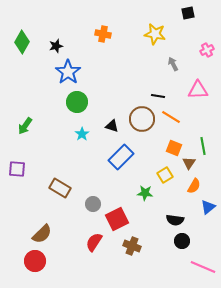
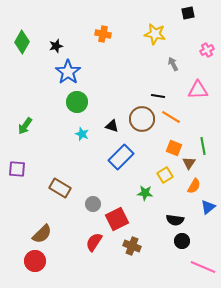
cyan star: rotated 16 degrees counterclockwise
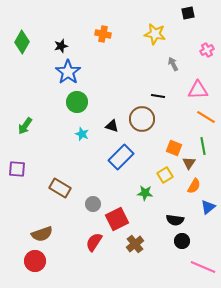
black star: moved 5 px right
orange line: moved 35 px right
brown semicircle: rotated 25 degrees clockwise
brown cross: moved 3 px right, 2 px up; rotated 30 degrees clockwise
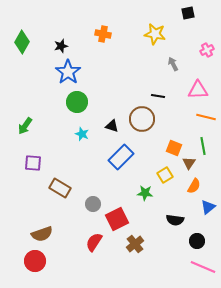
orange line: rotated 18 degrees counterclockwise
purple square: moved 16 px right, 6 px up
black circle: moved 15 px right
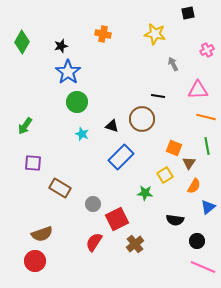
green line: moved 4 px right
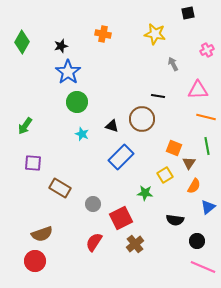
red square: moved 4 px right, 1 px up
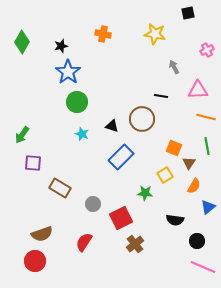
gray arrow: moved 1 px right, 3 px down
black line: moved 3 px right
green arrow: moved 3 px left, 9 px down
red semicircle: moved 10 px left
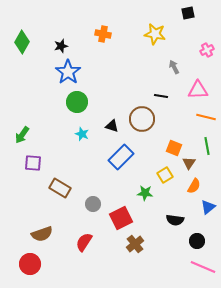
red circle: moved 5 px left, 3 px down
